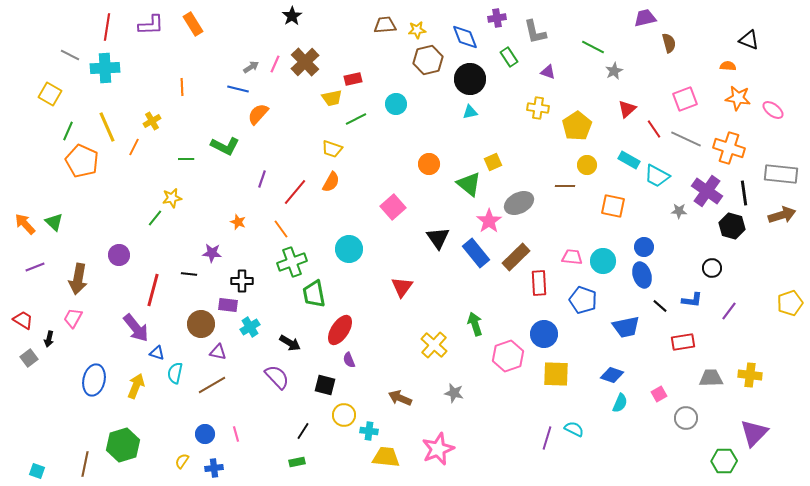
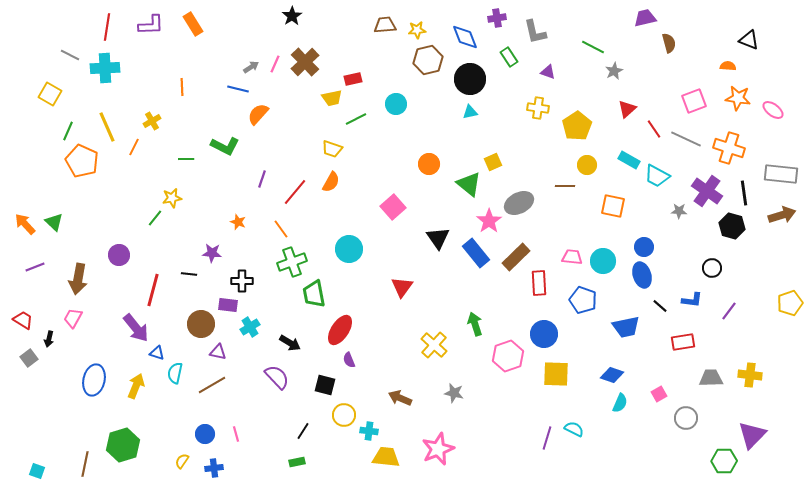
pink square at (685, 99): moved 9 px right, 2 px down
purple triangle at (754, 433): moved 2 px left, 2 px down
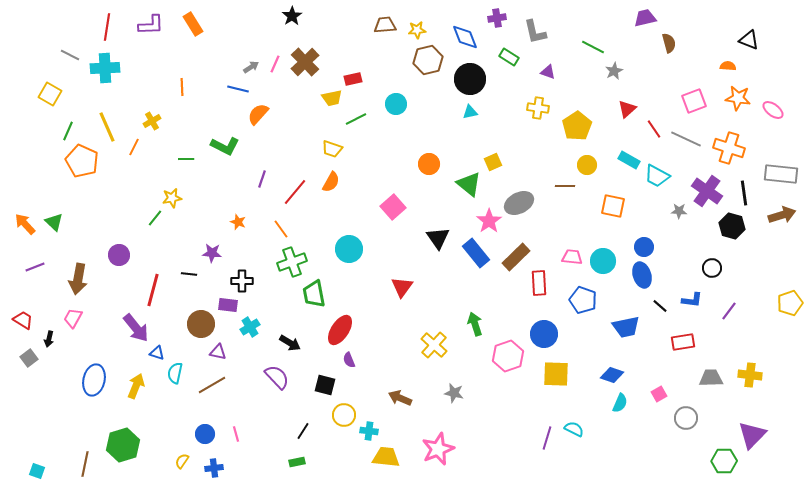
green rectangle at (509, 57): rotated 24 degrees counterclockwise
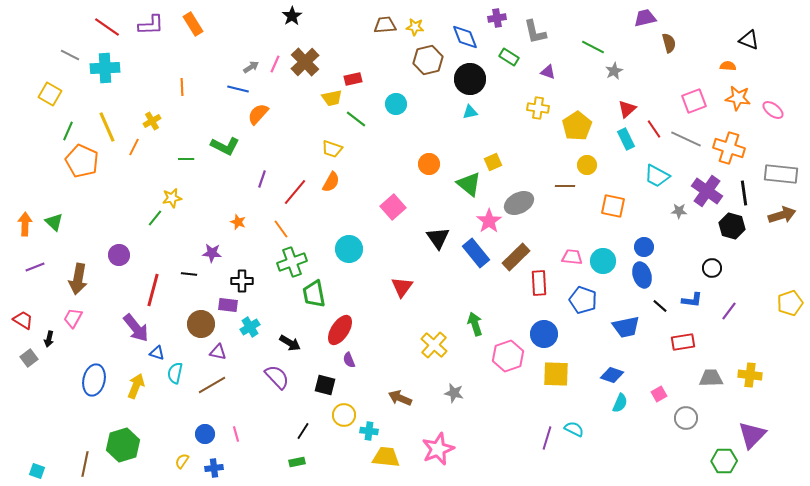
red line at (107, 27): rotated 64 degrees counterclockwise
yellow star at (417, 30): moved 2 px left, 3 px up; rotated 12 degrees clockwise
green line at (356, 119): rotated 65 degrees clockwise
cyan rectangle at (629, 160): moved 3 px left, 21 px up; rotated 35 degrees clockwise
orange arrow at (25, 224): rotated 45 degrees clockwise
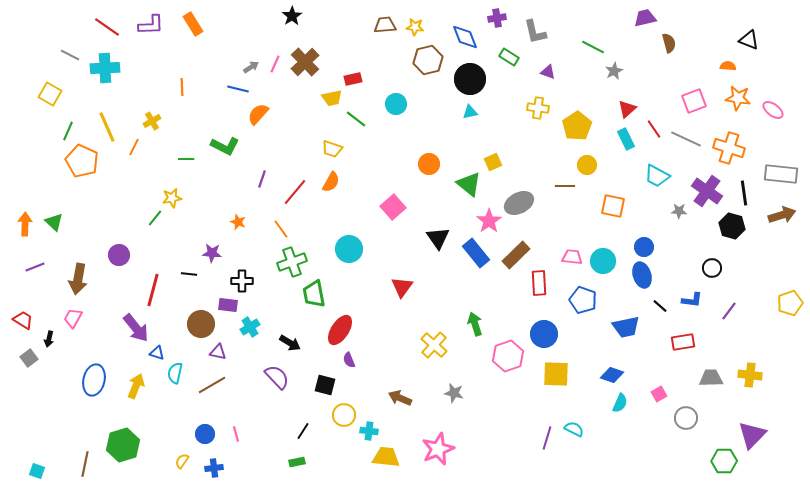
brown rectangle at (516, 257): moved 2 px up
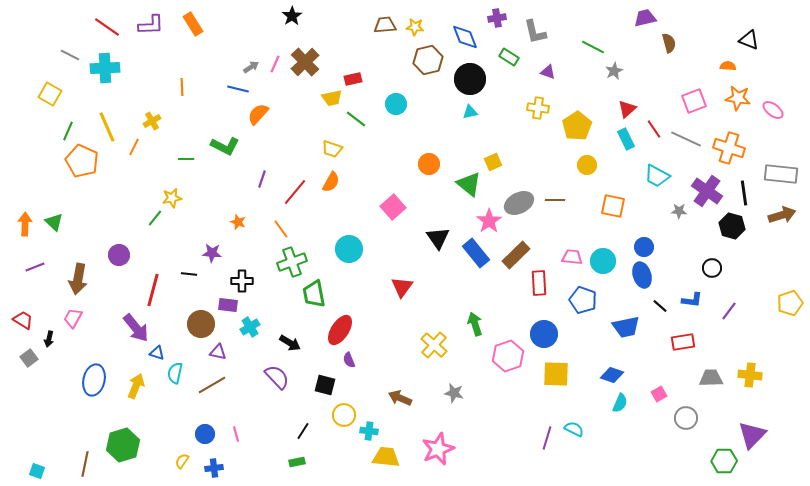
brown line at (565, 186): moved 10 px left, 14 px down
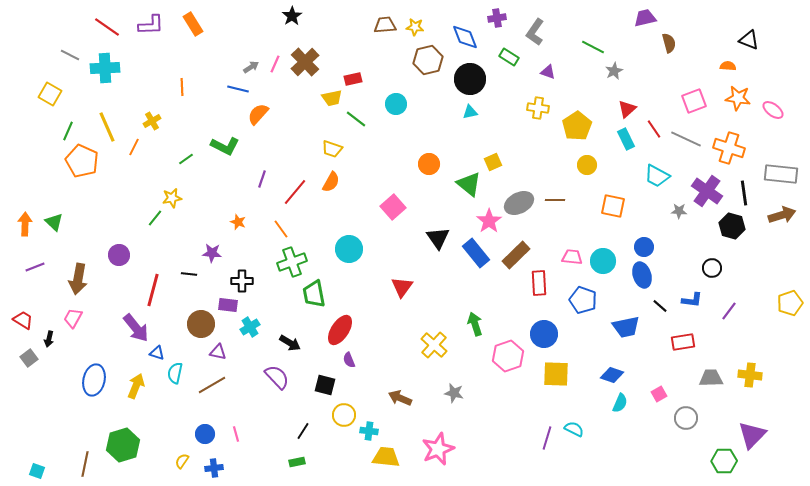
gray L-shape at (535, 32): rotated 48 degrees clockwise
green line at (186, 159): rotated 35 degrees counterclockwise
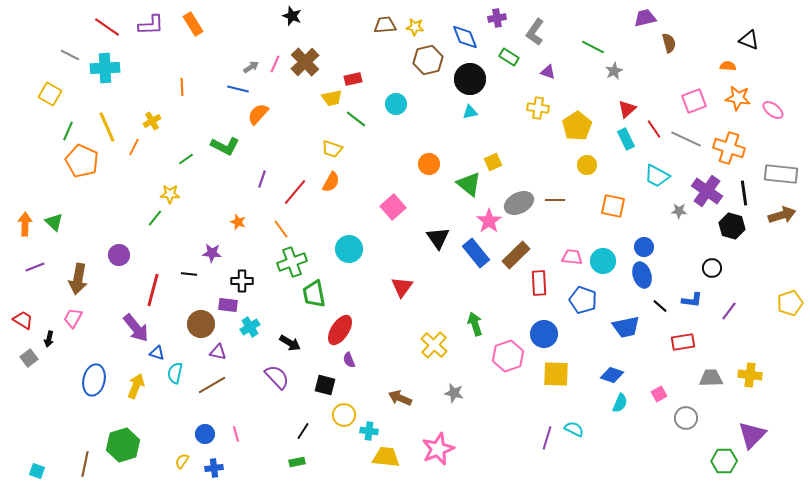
black star at (292, 16): rotated 18 degrees counterclockwise
yellow star at (172, 198): moved 2 px left, 4 px up; rotated 12 degrees clockwise
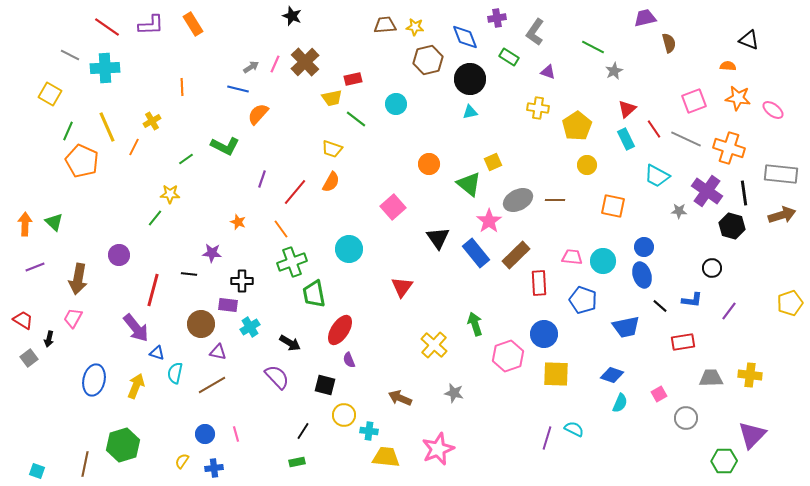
gray ellipse at (519, 203): moved 1 px left, 3 px up
